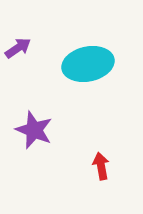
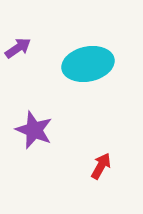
red arrow: rotated 40 degrees clockwise
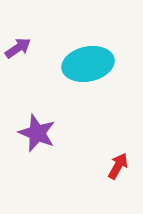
purple star: moved 3 px right, 3 px down
red arrow: moved 17 px right
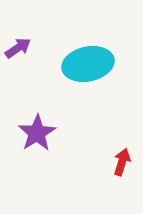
purple star: rotated 18 degrees clockwise
red arrow: moved 4 px right, 4 px up; rotated 12 degrees counterclockwise
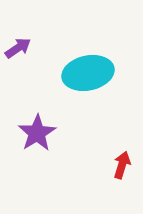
cyan ellipse: moved 9 px down
red arrow: moved 3 px down
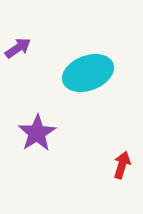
cyan ellipse: rotated 9 degrees counterclockwise
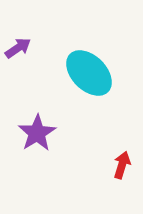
cyan ellipse: moved 1 px right; rotated 66 degrees clockwise
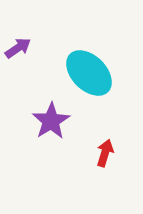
purple star: moved 14 px right, 12 px up
red arrow: moved 17 px left, 12 px up
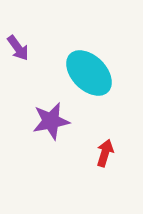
purple arrow: rotated 88 degrees clockwise
purple star: rotated 21 degrees clockwise
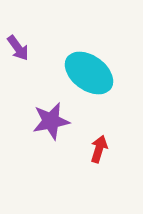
cyan ellipse: rotated 9 degrees counterclockwise
red arrow: moved 6 px left, 4 px up
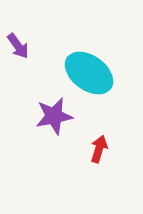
purple arrow: moved 2 px up
purple star: moved 3 px right, 5 px up
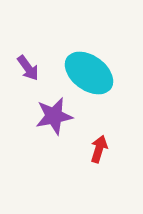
purple arrow: moved 10 px right, 22 px down
